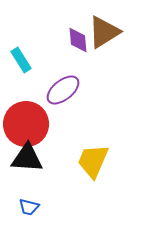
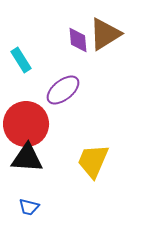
brown triangle: moved 1 px right, 2 px down
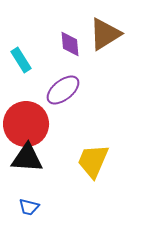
purple diamond: moved 8 px left, 4 px down
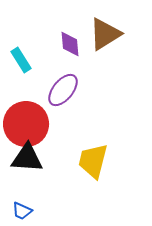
purple ellipse: rotated 12 degrees counterclockwise
yellow trapezoid: rotated 9 degrees counterclockwise
blue trapezoid: moved 7 px left, 4 px down; rotated 10 degrees clockwise
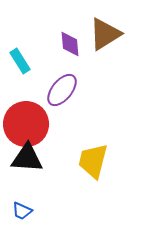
cyan rectangle: moved 1 px left, 1 px down
purple ellipse: moved 1 px left
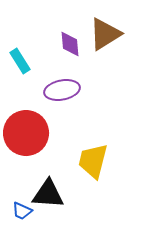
purple ellipse: rotated 40 degrees clockwise
red circle: moved 9 px down
black triangle: moved 21 px right, 36 px down
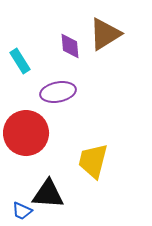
purple diamond: moved 2 px down
purple ellipse: moved 4 px left, 2 px down
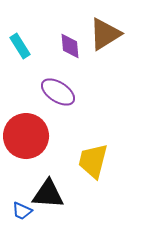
cyan rectangle: moved 15 px up
purple ellipse: rotated 44 degrees clockwise
red circle: moved 3 px down
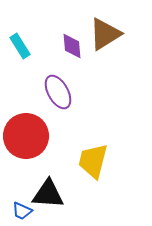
purple diamond: moved 2 px right
purple ellipse: rotated 28 degrees clockwise
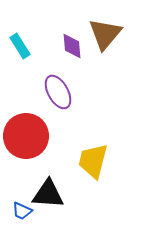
brown triangle: rotated 18 degrees counterclockwise
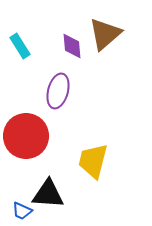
brown triangle: rotated 9 degrees clockwise
purple ellipse: moved 1 px up; rotated 44 degrees clockwise
